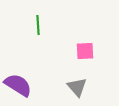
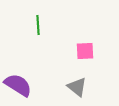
gray triangle: rotated 10 degrees counterclockwise
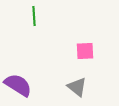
green line: moved 4 px left, 9 px up
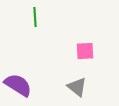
green line: moved 1 px right, 1 px down
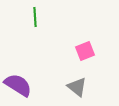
pink square: rotated 18 degrees counterclockwise
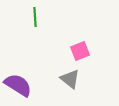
pink square: moved 5 px left
gray triangle: moved 7 px left, 8 px up
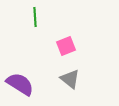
pink square: moved 14 px left, 5 px up
purple semicircle: moved 2 px right, 1 px up
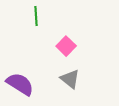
green line: moved 1 px right, 1 px up
pink square: rotated 24 degrees counterclockwise
